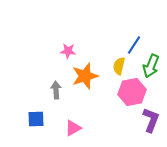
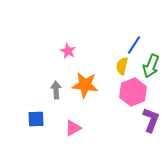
pink star: rotated 21 degrees clockwise
yellow semicircle: moved 3 px right
orange star: moved 9 px down; rotated 24 degrees clockwise
pink hexagon: moved 1 px right; rotated 12 degrees counterclockwise
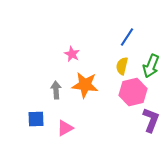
blue line: moved 7 px left, 8 px up
pink star: moved 4 px right, 3 px down
pink hexagon: rotated 8 degrees clockwise
pink triangle: moved 8 px left
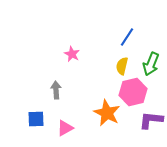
green arrow: moved 2 px up
orange star: moved 22 px right, 28 px down; rotated 20 degrees clockwise
purple L-shape: rotated 105 degrees counterclockwise
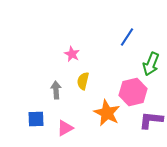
yellow semicircle: moved 39 px left, 15 px down
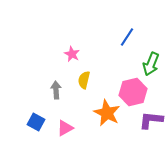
yellow semicircle: moved 1 px right, 1 px up
blue square: moved 3 px down; rotated 30 degrees clockwise
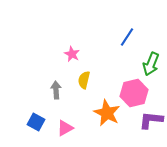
pink hexagon: moved 1 px right, 1 px down
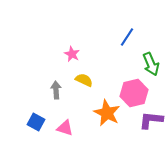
green arrow: rotated 45 degrees counterclockwise
yellow semicircle: rotated 102 degrees clockwise
pink triangle: rotated 48 degrees clockwise
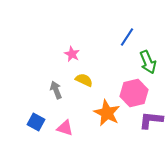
green arrow: moved 3 px left, 2 px up
gray arrow: rotated 18 degrees counterclockwise
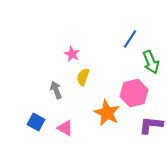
blue line: moved 3 px right, 2 px down
green arrow: moved 3 px right
yellow semicircle: moved 1 px left, 3 px up; rotated 96 degrees counterclockwise
purple L-shape: moved 5 px down
pink triangle: rotated 12 degrees clockwise
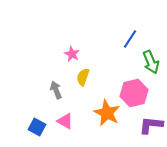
blue square: moved 1 px right, 5 px down
pink triangle: moved 7 px up
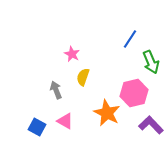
purple L-shape: rotated 40 degrees clockwise
